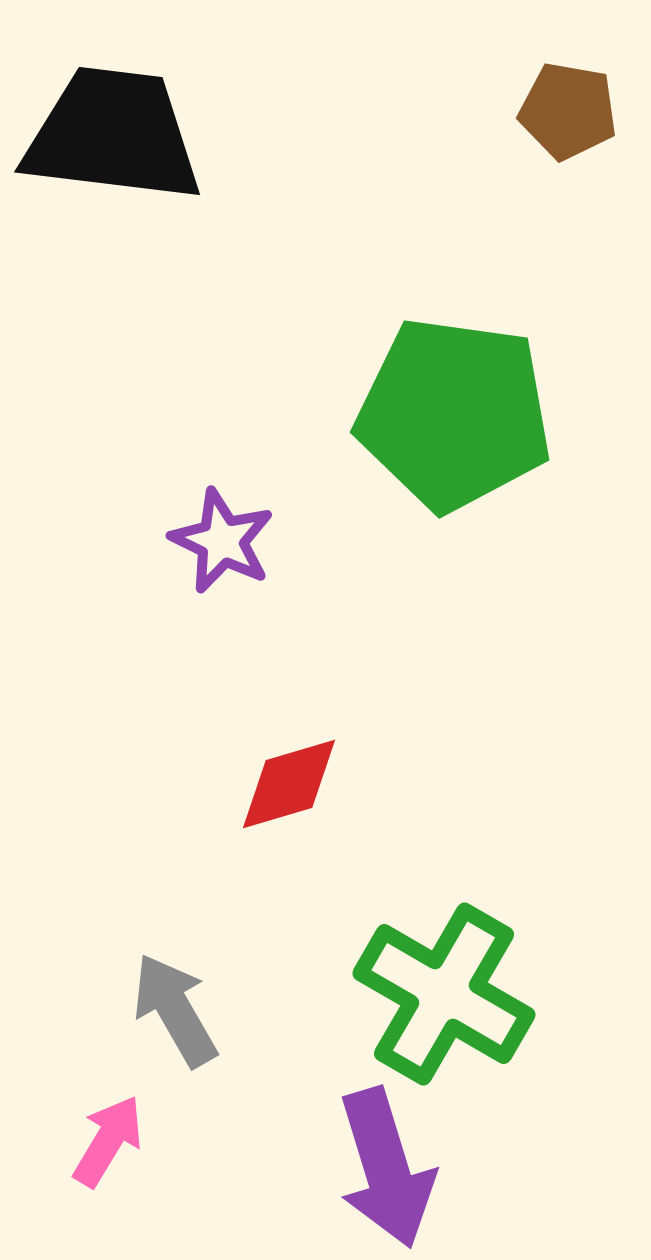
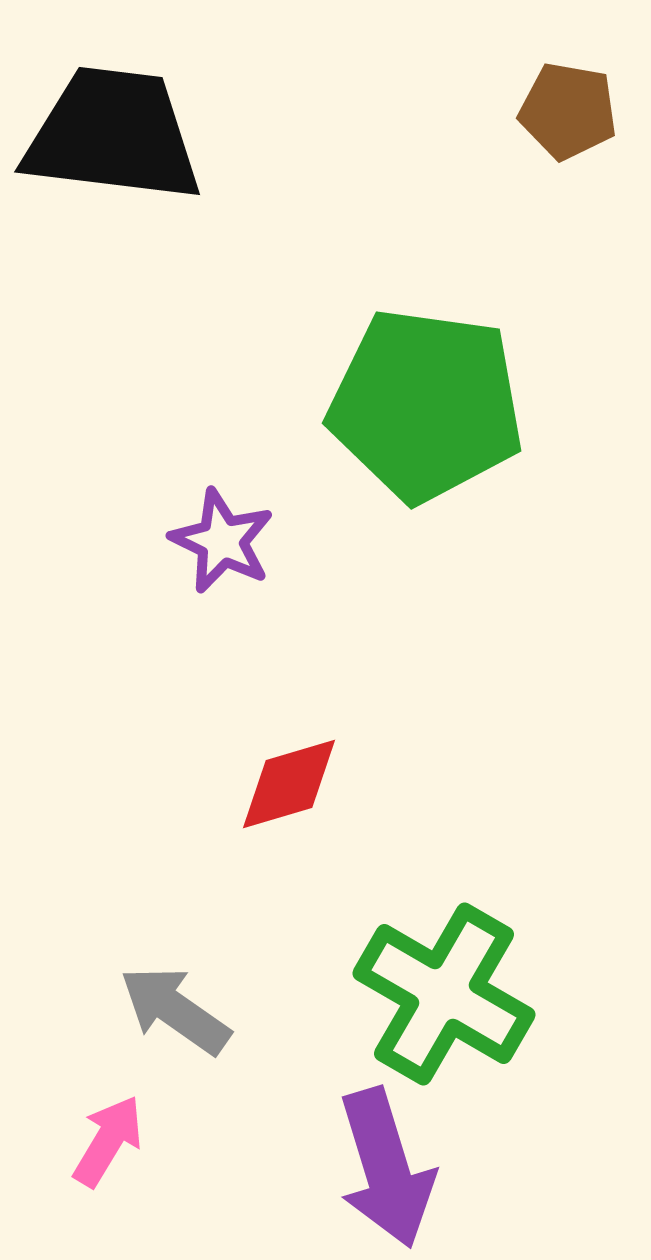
green pentagon: moved 28 px left, 9 px up
gray arrow: rotated 25 degrees counterclockwise
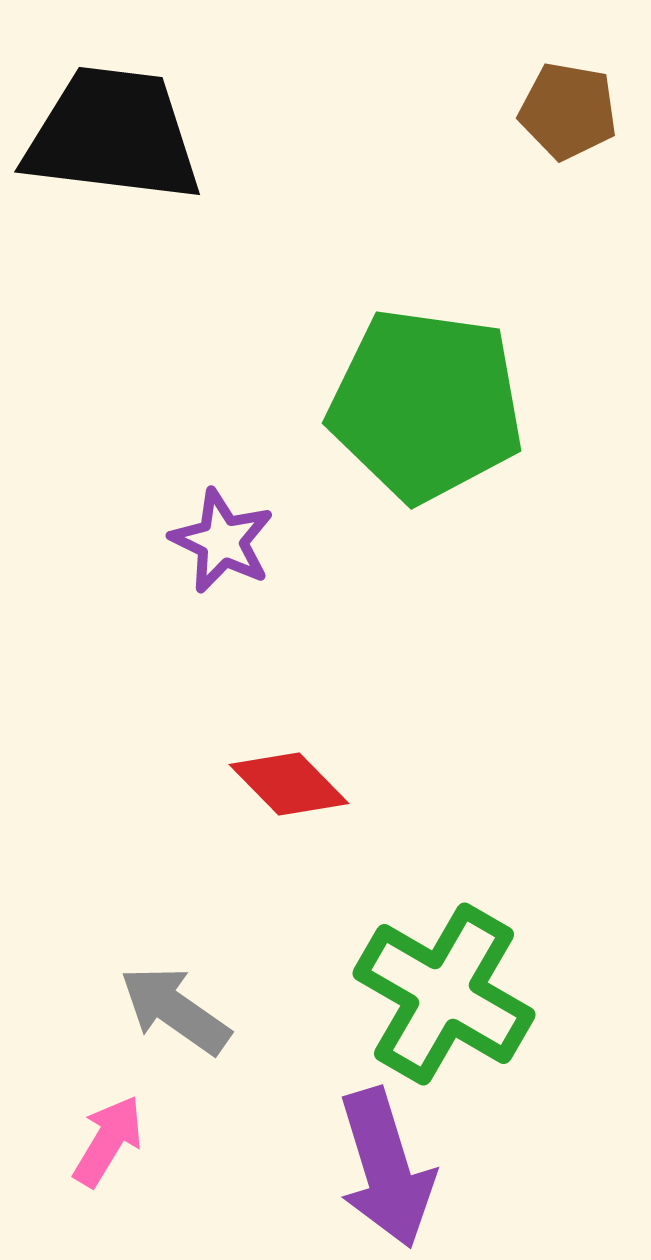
red diamond: rotated 62 degrees clockwise
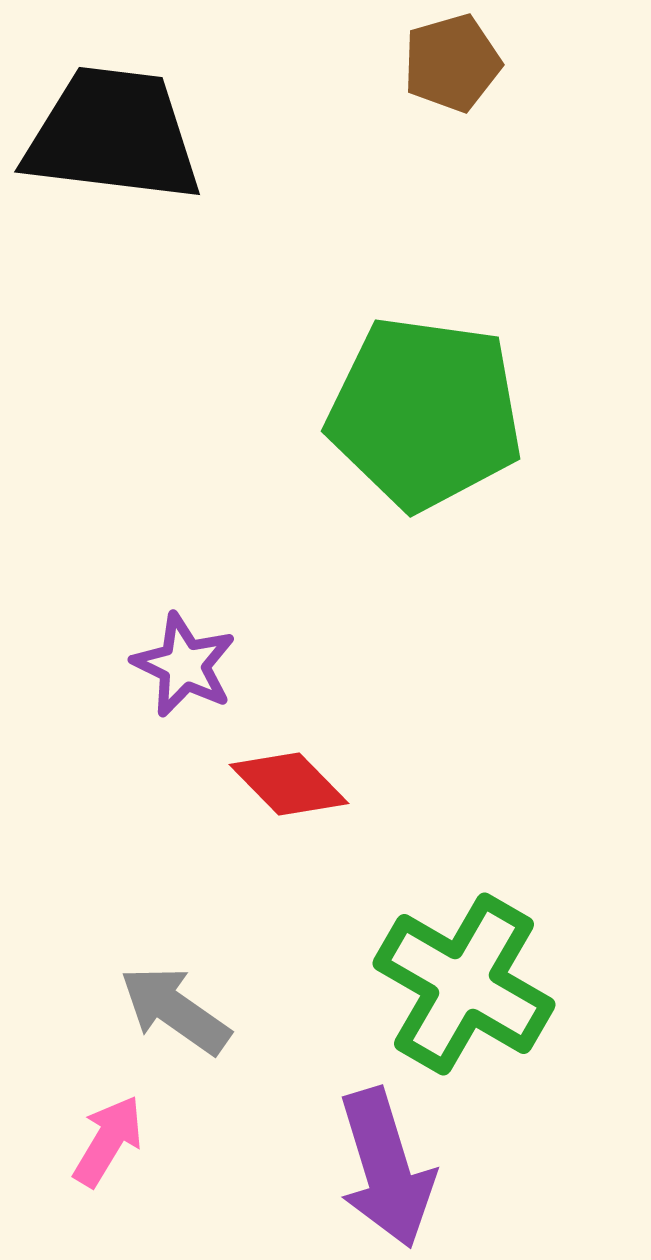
brown pentagon: moved 116 px left, 48 px up; rotated 26 degrees counterclockwise
green pentagon: moved 1 px left, 8 px down
purple star: moved 38 px left, 124 px down
green cross: moved 20 px right, 10 px up
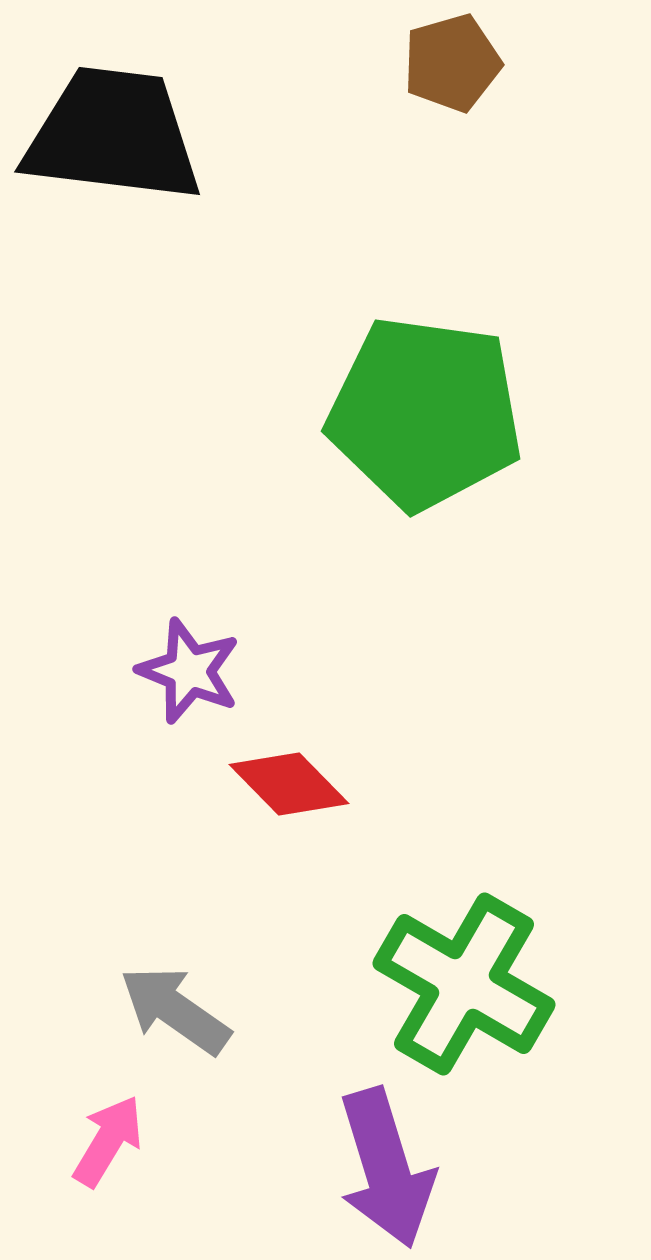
purple star: moved 5 px right, 6 px down; rotated 4 degrees counterclockwise
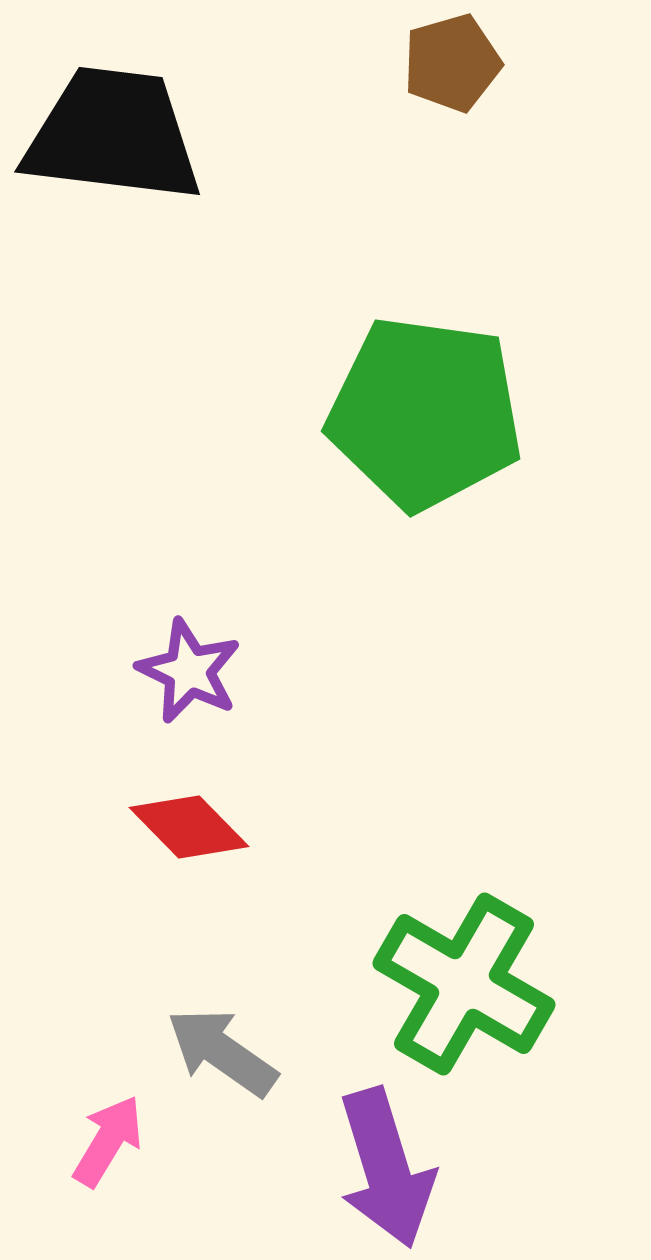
purple star: rotated 4 degrees clockwise
red diamond: moved 100 px left, 43 px down
gray arrow: moved 47 px right, 42 px down
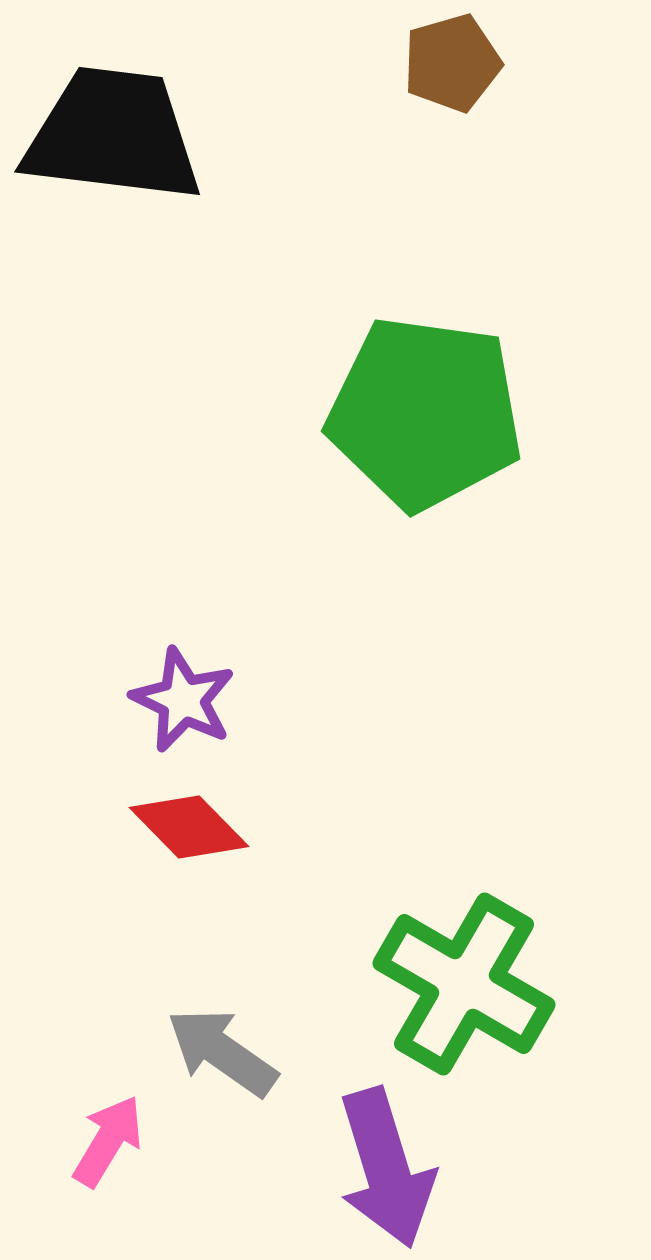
purple star: moved 6 px left, 29 px down
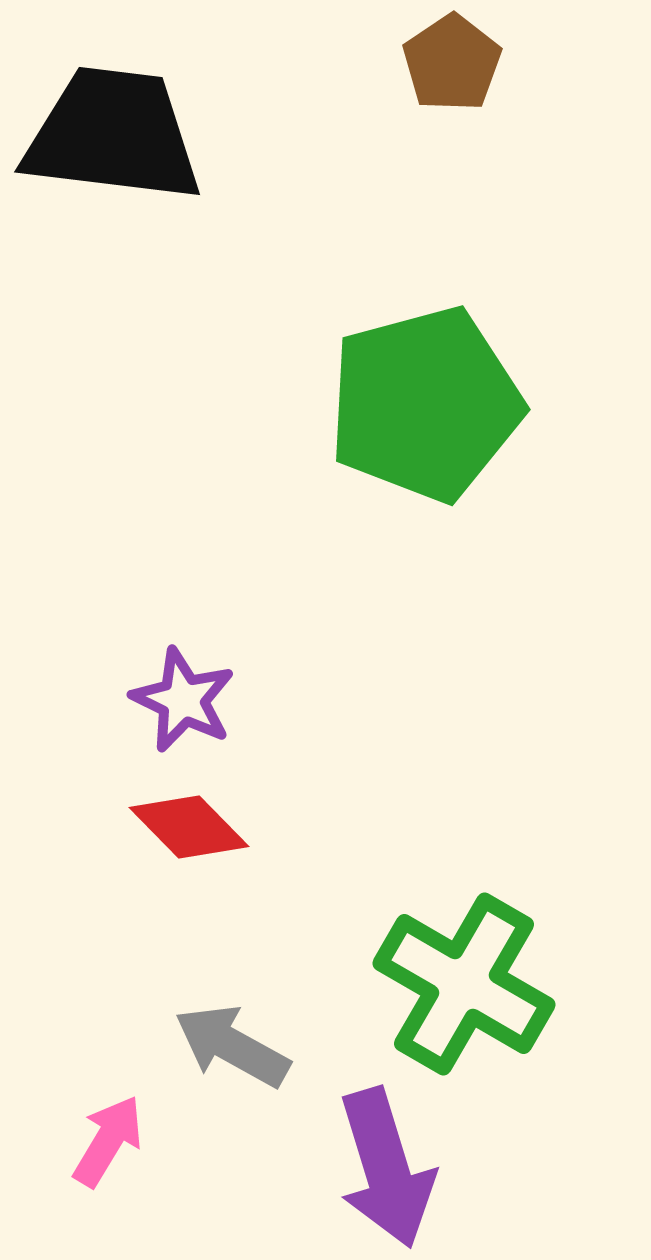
brown pentagon: rotated 18 degrees counterclockwise
green pentagon: moved 9 px up; rotated 23 degrees counterclockwise
gray arrow: moved 10 px right, 6 px up; rotated 6 degrees counterclockwise
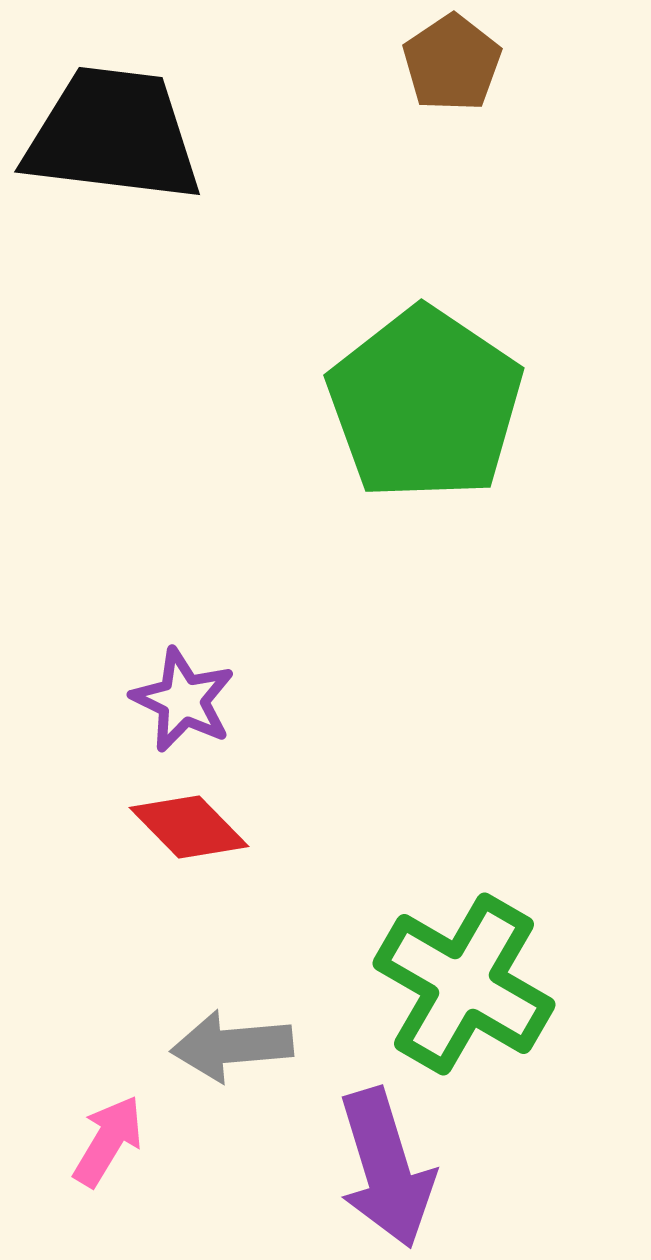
green pentagon: rotated 23 degrees counterclockwise
gray arrow: rotated 34 degrees counterclockwise
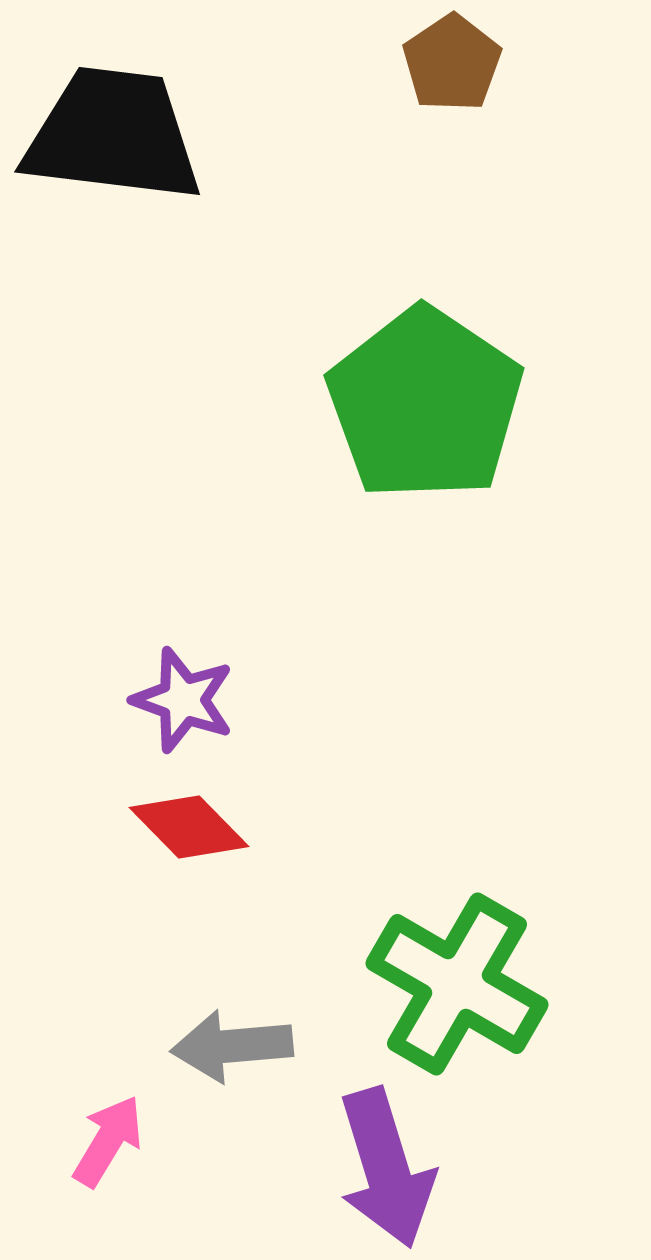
purple star: rotated 6 degrees counterclockwise
green cross: moved 7 px left
